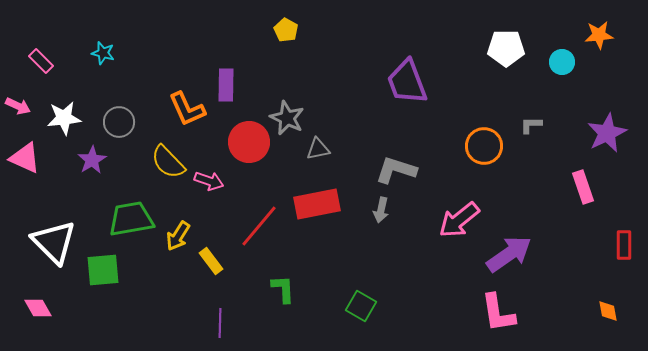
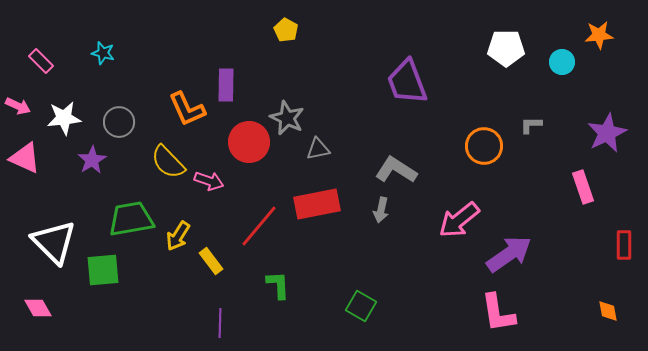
gray L-shape at (396, 170): rotated 15 degrees clockwise
green L-shape at (283, 289): moved 5 px left, 4 px up
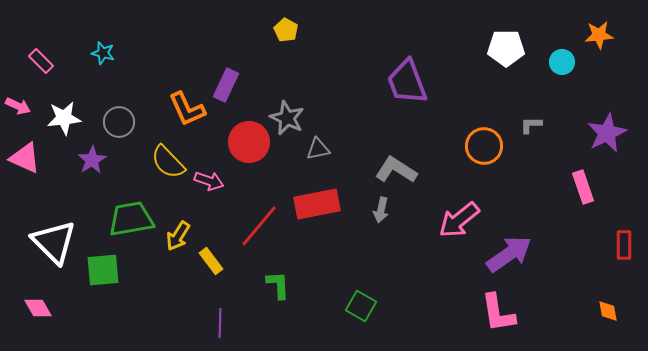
purple rectangle at (226, 85): rotated 24 degrees clockwise
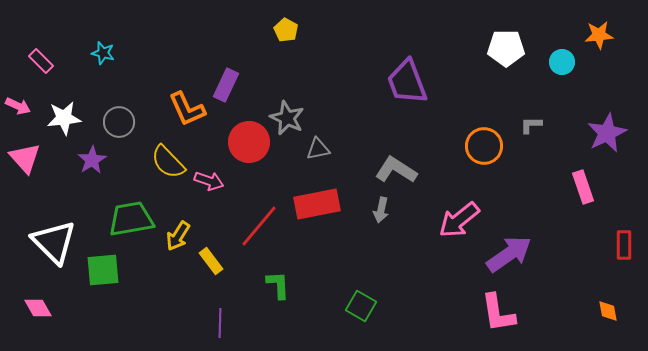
pink triangle at (25, 158): rotated 24 degrees clockwise
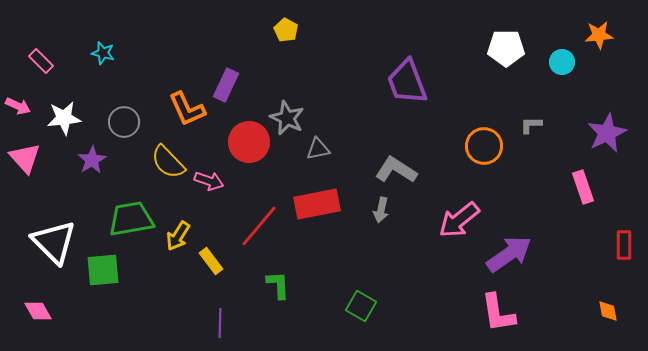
gray circle at (119, 122): moved 5 px right
pink diamond at (38, 308): moved 3 px down
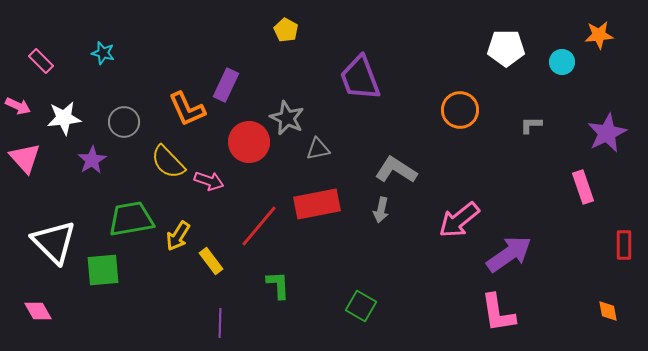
purple trapezoid at (407, 82): moved 47 px left, 4 px up
orange circle at (484, 146): moved 24 px left, 36 px up
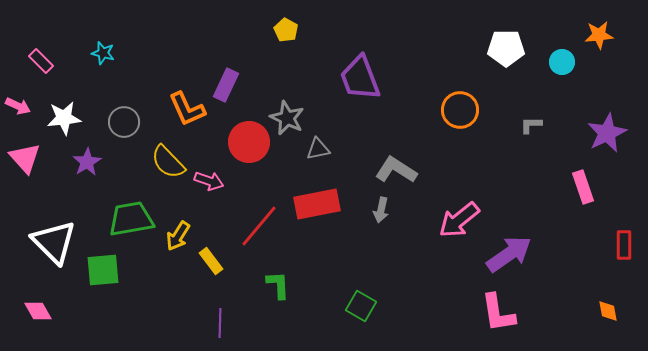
purple star at (92, 160): moved 5 px left, 2 px down
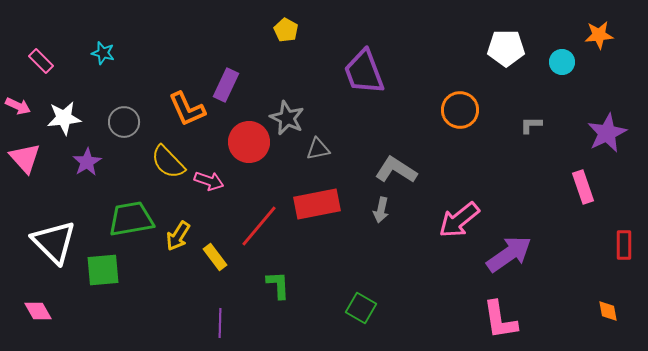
purple trapezoid at (360, 78): moved 4 px right, 6 px up
yellow rectangle at (211, 261): moved 4 px right, 4 px up
green square at (361, 306): moved 2 px down
pink L-shape at (498, 313): moved 2 px right, 7 px down
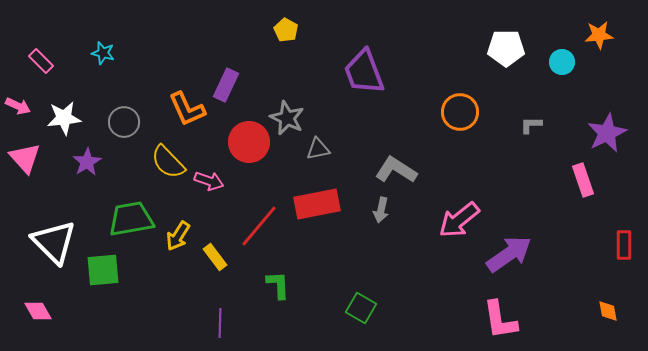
orange circle at (460, 110): moved 2 px down
pink rectangle at (583, 187): moved 7 px up
